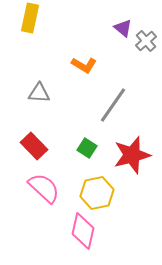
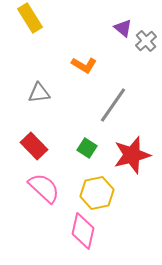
yellow rectangle: rotated 44 degrees counterclockwise
gray triangle: rotated 10 degrees counterclockwise
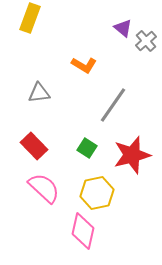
yellow rectangle: rotated 52 degrees clockwise
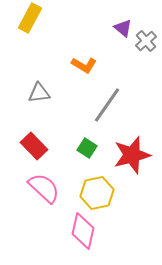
yellow rectangle: rotated 8 degrees clockwise
gray line: moved 6 px left
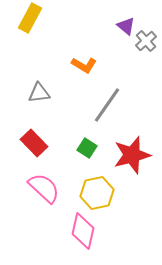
purple triangle: moved 3 px right, 2 px up
red rectangle: moved 3 px up
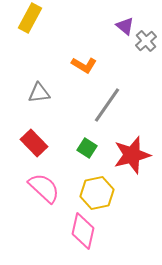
purple triangle: moved 1 px left
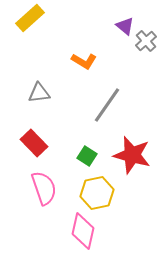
yellow rectangle: rotated 20 degrees clockwise
orange L-shape: moved 4 px up
green square: moved 8 px down
red star: rotated 30 degrees clockwise
pink semicircle: rotated 28 degrees clockwise
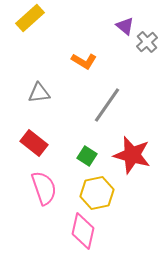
gray cross: moved 1 px right, 1 px down
red rectangle: rotated 8 degrees counterclockwise
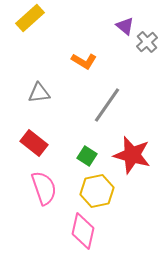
yellow hexagon: moved 2 px up
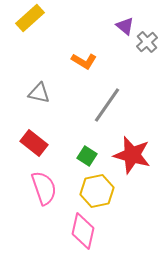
gray triangle: rotated 20 degrees clockwise
